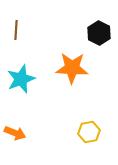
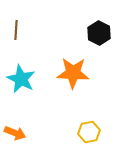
orange star: moved 1 px right, 5 px down
cyan star: rotated 24 degrees counterclockwise
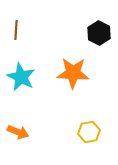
cyan star: moved 2 px up
orange arrow: moved 3 px right, 1 px up
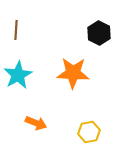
cyan star: moved 3 px left, 2 px up; rotated 16 degrees clockwise
orange arrow: moved 18 px right, 9 px up
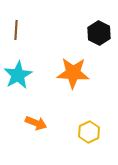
yellow hexagon: rotated 15 degrees counterclockwise
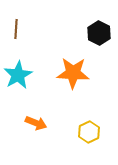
brown line: moved 1 px up
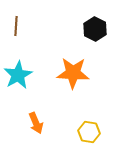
brown line: moved 3 px up
black hexagon: moved 4 px left, 4 px up
orange arrow: rotated 45 degrees clockwise
yellow hexagon: rotated 25 degrees counterclockwise
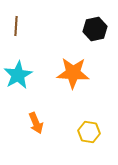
black hexagon: rotated 20 degrees clockwise
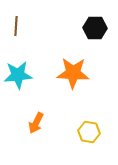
black hexagon: moved 1 px up; rotated 15 degrees clockwise
cyan star: rotated 24 degrees clockwise
orange arrow: rotated 50 degrees clockwise
